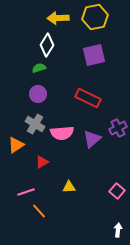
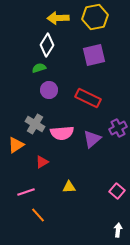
purple circle: moved 11 px right, 4 px up
orange line: moved 1 px left, 4 px down
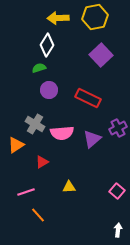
purple square: moved 7 px right; rotated 30 degrees counterclockwise
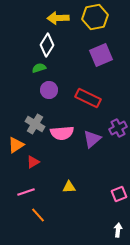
purple square: rotated 20 degrees clockwise
red triangle: moved 9 px left
pink square: moved 2 px right, 3 px down; rotated 28 degrees clockwise
